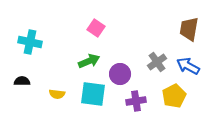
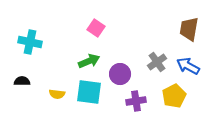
cyan square: moved 4 px left, 2 px up
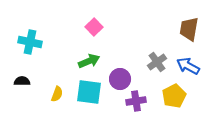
pink square: moved 2 px left, 1 px up; rotated 12 degrees clockwise
purple circle: moved 5 px down
yellow semicircle: rotated 77 degrees counterclockwise
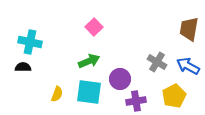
gray cross: rotated 24 degrees counterclockwise
black semicircle: moved 1 px right, 14 px up
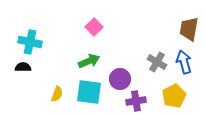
blue arrow: moved 4 px left, 4 px up; rotated 45 degrees clockwise
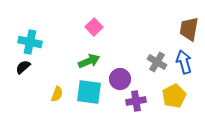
black semicircle: rotated 42 degrees counterclockwise
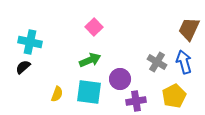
brown trapezoid: rotated 15 degrees clockwise
green arrow: moved 1 px right, 1 px up
